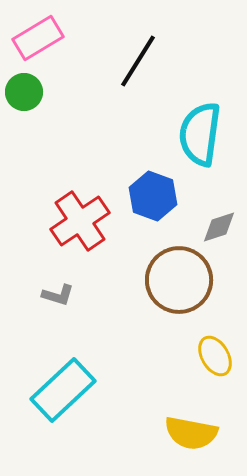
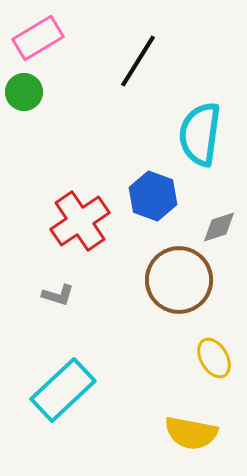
yellow ellipse: moved 1 px left, 2 px down
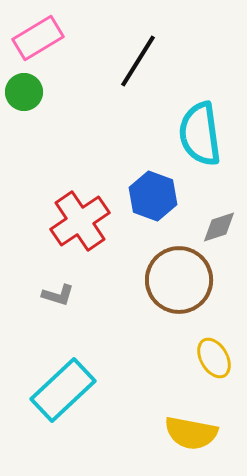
cyan semicircle: rotated 16 degrees counterclockwise
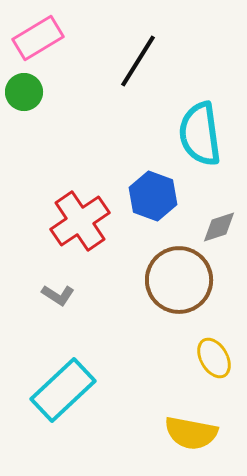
gray L-shape: rotated 16 degrees clockwise
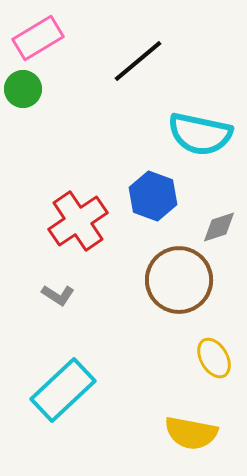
black line: rotated 18 degrees clockwise
green circle: moved 1 px left, 3 px up
cyan semicircle: rotated 70 degrees counterclockwise
red cross: moved 2 px left
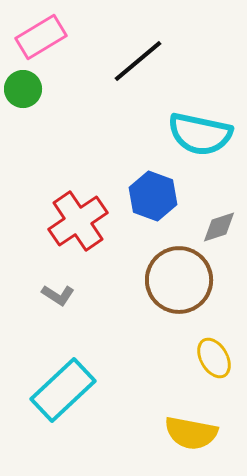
pink rectangle: moved 3 px right, 1 px up
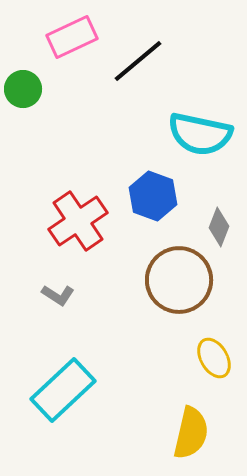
pink rectangle: moved 31 px right; rotated 6 degrees clockwise
gray diamond: rotated 51 degrees counterclockwise
yellow semicircle: rotated 88 degrees counterclockwise
